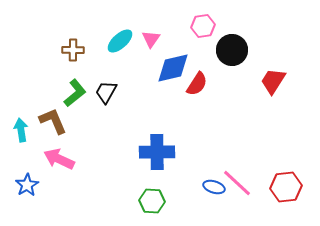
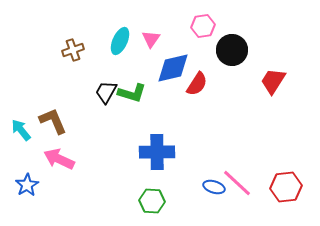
cyan ellipse: rotated 24 degrees counterclockwise
brown cross: rotated 20 degrees counterclockwise
green L-shape: moved 57 px right; rotated 56 degrees clockwise
cyan arrow: rotated 30 degrees counterclockwise
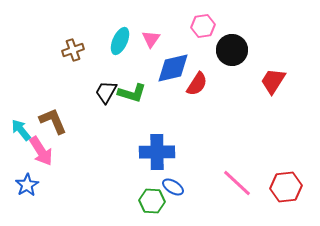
pink arrow: moved 18 px left, 8 px up; rotated 148 degrees counterclockwise
blue ellipse: moved 41 px left; rotated 15 degrees clockwise
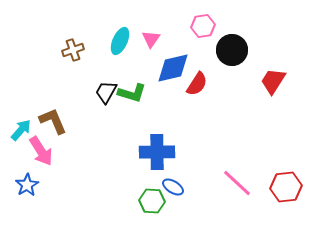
cyan arrow: rotated 80 degrees clockwise
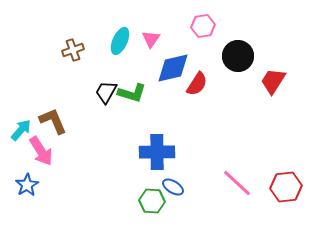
black circle: moved 6 px right, 6 px down
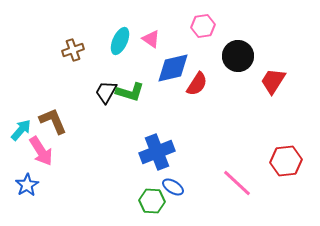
pink triangle: rotated 30 degrees counterclockwise
green L-shape: moved 2 px left, 1 px up
blue cross: rotated 20 degrees counterclockwise
red hexagon: moved 26 px up
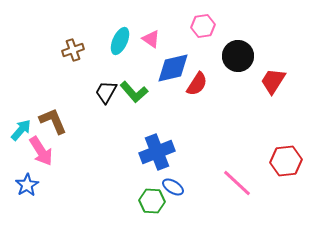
green L-shape: moved 4 px right; rotated 32 degrees clockwise
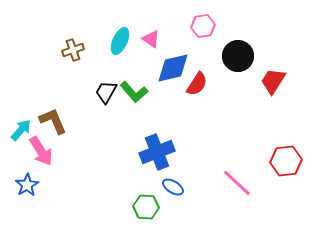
green hexagon: moved 6 px left, 6 px down
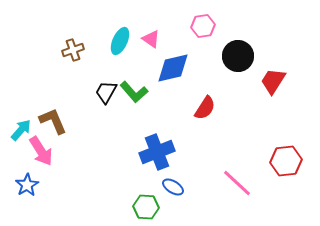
red semicircle: moved 8 px right, 24 px down
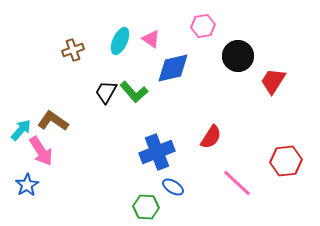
red semicircle: moved 6 px right, 29 px down
brown L-shape: rotated 32 degrees counterclockwise
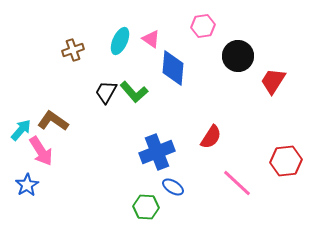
blue diamond: rotated 72 degrees counterclockwise
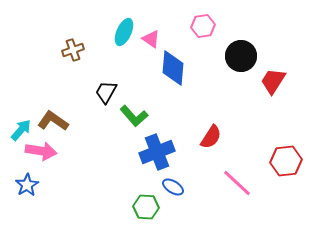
cyan ellipse: moved 4 px right, 9 px up
black circle: moved 3 px right
green L-shape: moved 24 px down
pink arrow: rotated 48 degrees counterclockwise
